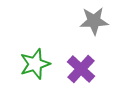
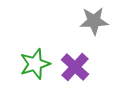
purple cross: moved 6 px left, 2 px up
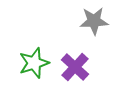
green star: moved 1 px left, 1 px up
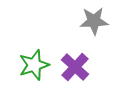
green star: moved 2 px down
